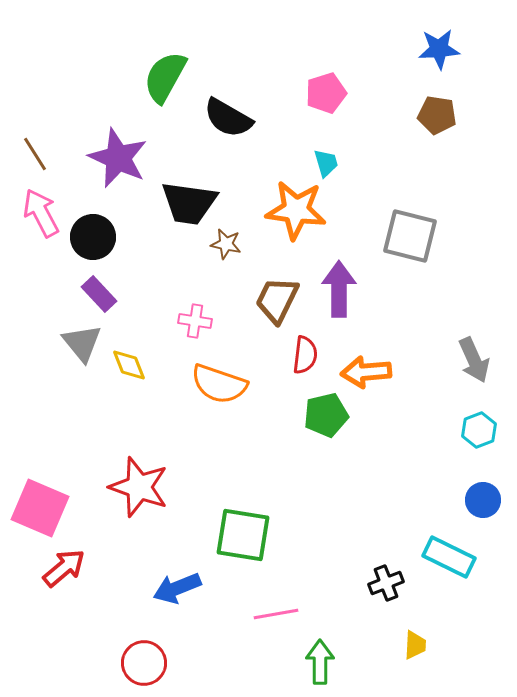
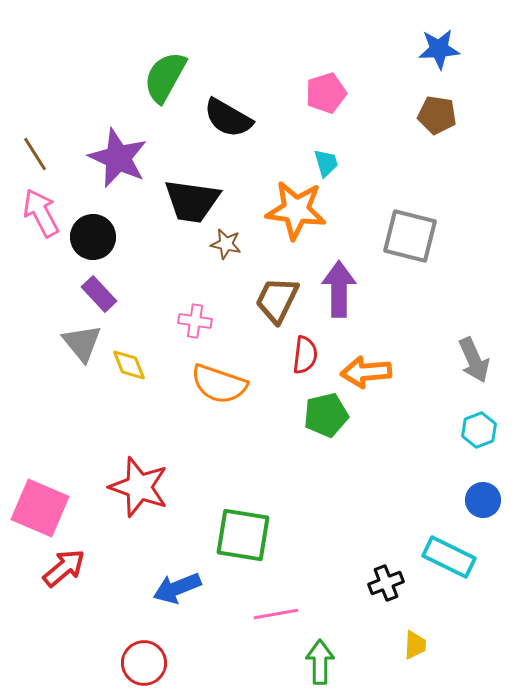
black trapezoid: moved 3 px right, 2 px up
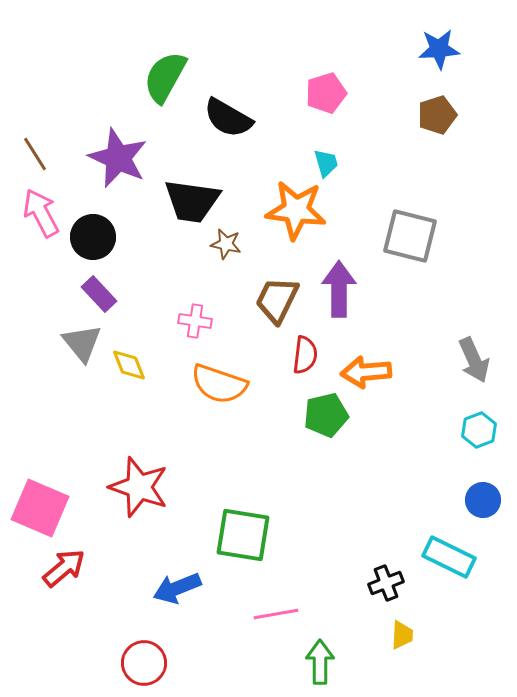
brown pentagon: rotated 27 degrees counterclockwise
yellow trapezoid: moved 13 px left, 10 px up
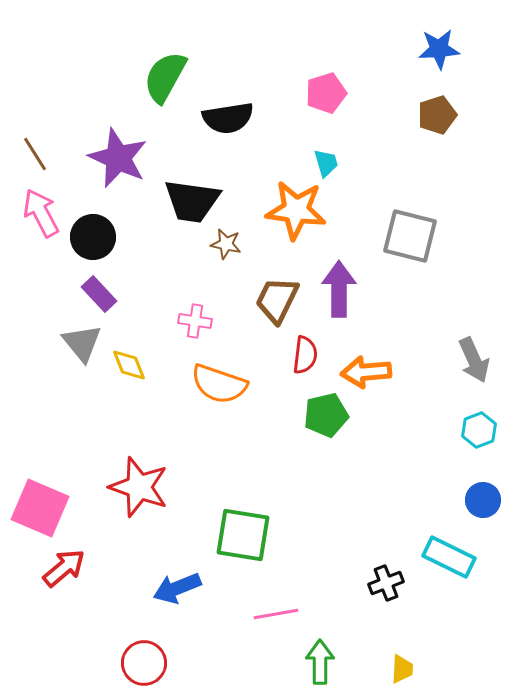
black semicircle: rotated 39 degrees counterclockwise
yellow trapezoid: moved 34 px down
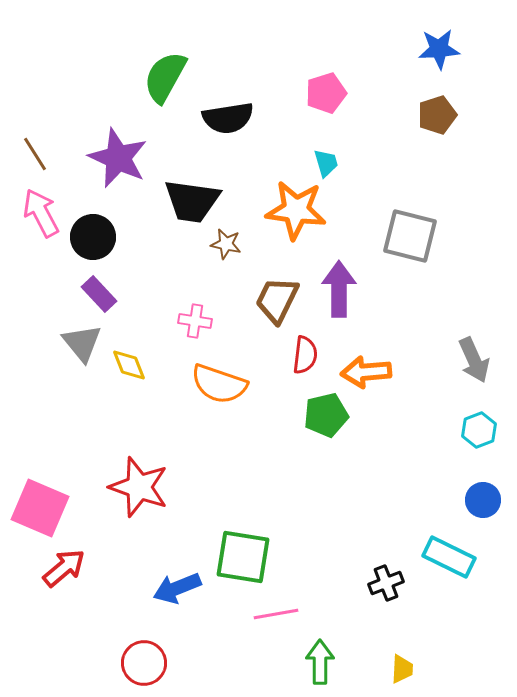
green square: moved 22 px down
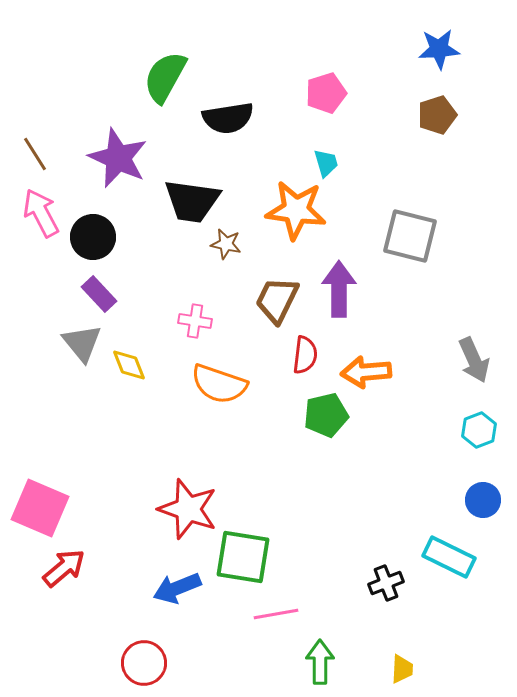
red star: moved 49 px right, 22 px down
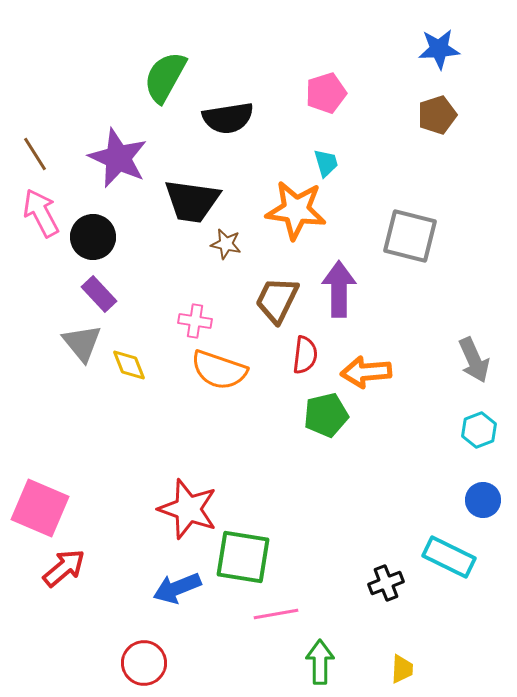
orange semicircle: moved 14 px up
